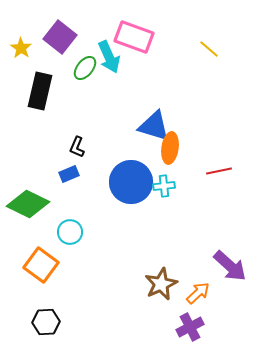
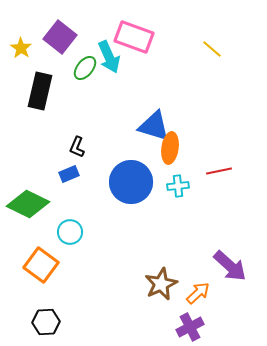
yellow line: moved 3 px right
cyan cross: moved 14 px right
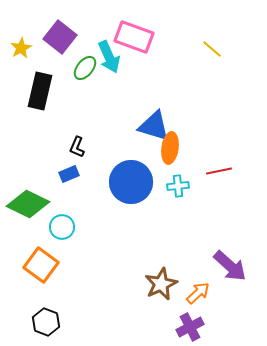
yellow star: rotated 10 degrees clockwise
cyan circle: moved 8 px left, 5 px up
black hexagon: rotated 24 degrees clockwise
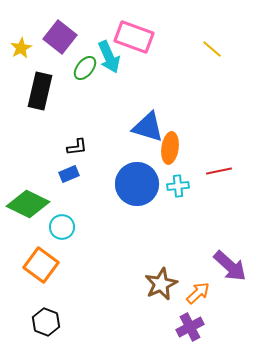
blue triangle: moved 6 px left, 1 px down
black L-shape: rotated 120 degrees counterclockwise
blue circle: moved 6 px right, 2 px down
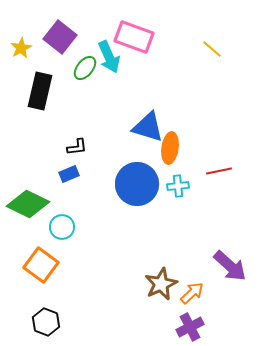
orange arrow: moved 6 px left
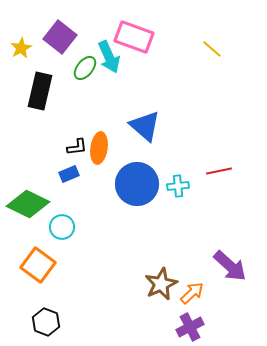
blue triangle: moved 3 px left, 1 px up; rotated 24 degrees clockwise
orange ellipse: moved 71 px left
orange square: moved 3 px left
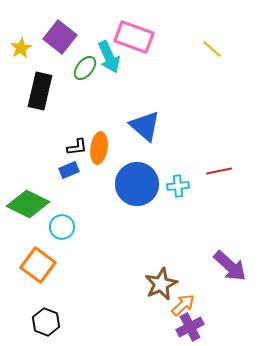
blue rectangle: moved 4 px up
orange arrow: moved 9 px left, 12 px down
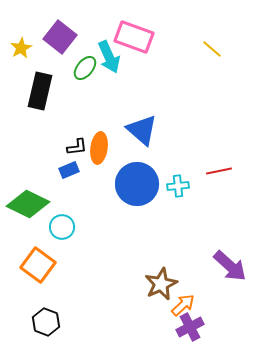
blue triangle: moved 3 px left, 4 px down
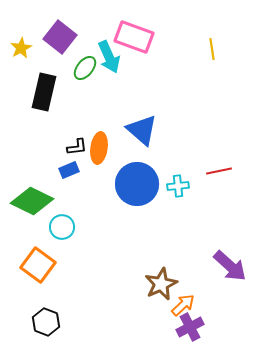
yellow line: rotated 40 degrees clockwise
black rectangle: moved 4 px right, 1 px down
green diamond: moved 4 px right, 3 px up
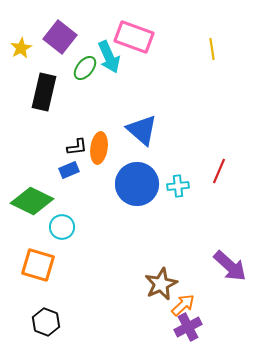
red line: rotated 55 degrees counterclockwise
orange square: rotated 20 degrees counterclockwise
purple cross: moved 2 px left
